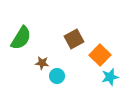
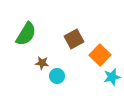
green semicircle: moved 5 px right, 4 px up
cyan star: moved 2 px right
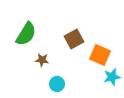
orange square: rotated 20 degrees counterclockwise
brown star: moved 3 px up
cyan circle: moved 8 px down
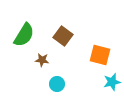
green semicircle: moved 2 px left, 1 px down
brown square: moved 11 px left, 3 px up; rotated 24 degrees counterclockwise
orange square: rotated 10 degrees counterclockwise
cyan star: moved 5 px down
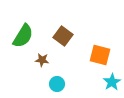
green semicircle: moved 1 px left, 1 px down
cyan star: rotated 18 degrees counterclockwise
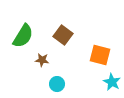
brown square: moved 1 px up
cyan star: rotated 12 degrees counterclockwise
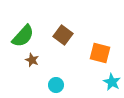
green semicircle: rotated 10 degrees clockwise
orange square: moved 2 px up
brown star: moved 10 px left; rotated 16 degrees clockwise
cyan circle: moved 1 px left, 1 px down
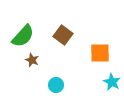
orange square: rotated 15 degrees counterclockwise
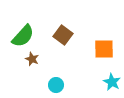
orange square: moved 4 px right, 4 px up
brown star: moved 1 px up
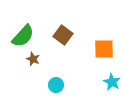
brown star: moved 1 px right
